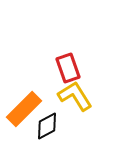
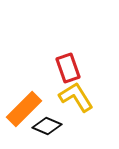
yellow L-shape: moved 1 px right, 1 px down
black diamond: rotated 52 degrees clockwise
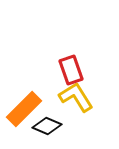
red rectangle: moved 3 px right, 2 px down
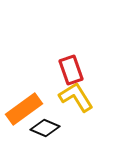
orange rectangle: rotated 9 degrees clockwise
black diamond: moved 2 px left, 2 px down
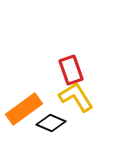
black diamond: moved 6 px right, 5 px up
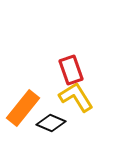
orange rectangle: moved 1 px left, 1 px up; rotated 15 degrees counterclockwise
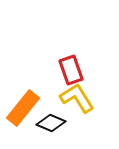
yellow L-shape: moved 1 px right, 1 px down
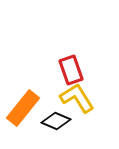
black diamond: moved 5 px right, 2 px up
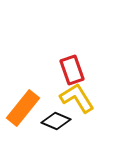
red rectangle: moved 1 px right
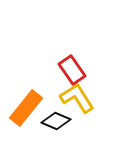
red rectangle: rotated 16 degrees counterclockwise
orange rectangle: moved 3 px right
